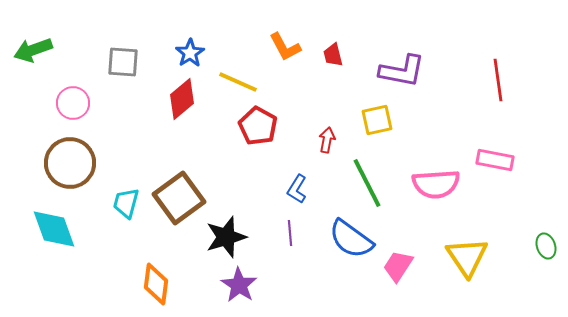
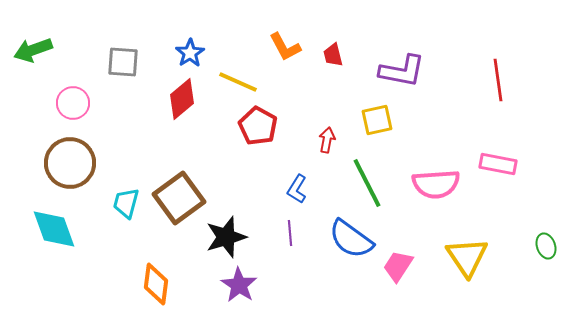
pink rectangle: moved 3 px right, 4 px down
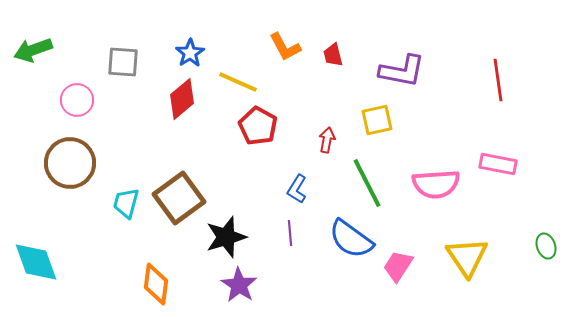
pink circle: moved 4 px right, 3 px up
cyan diamond: moved 18 px left, 33 px down
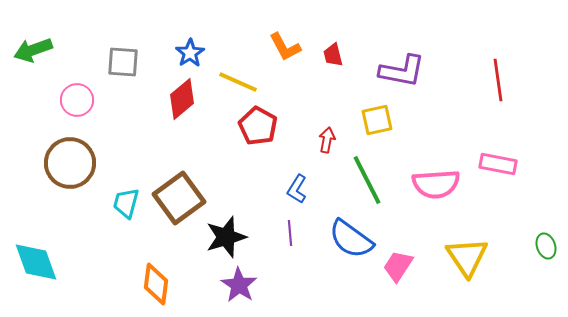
green line: moved 3 px up
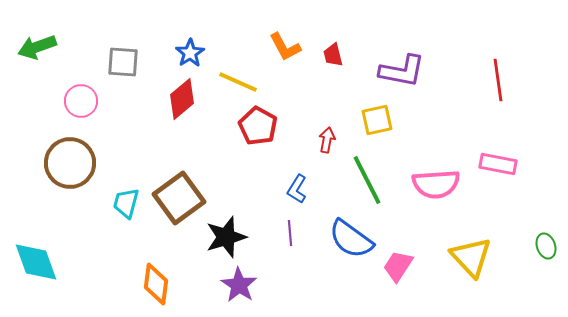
green arrow: moved 4 px right, 3 px up
pink circle: moved 4 px right, 1 px down
yellow triangle: moved 4 px right; rotated 9 degrees counterclockwise
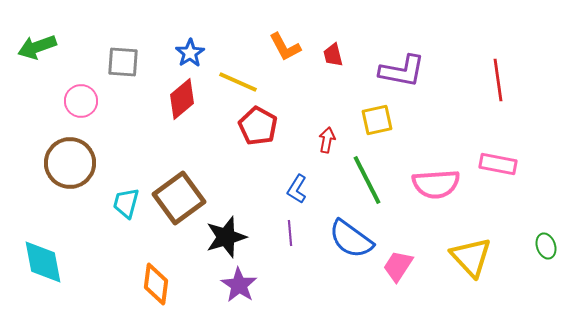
cyan diamond: moved 7 px right; rotated 9 degrees clockwise
